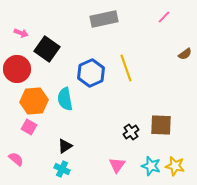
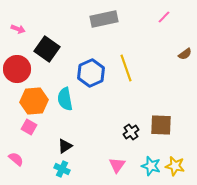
pink arrow: moved 3 px left, 4 px up
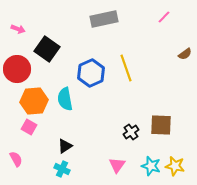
pink semicircle: rotated 21 degrees clockwise
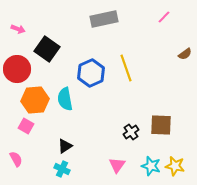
orange hexagon: moved 1 px right, 1 px up
pink square: moved 3 px left, 1 px up
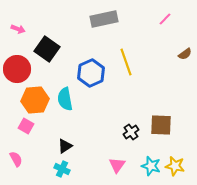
pink line: moved 1 px right, 2 px down
yellow line: moved 6 px up
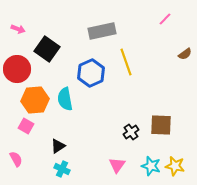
gray rectangle: moved 2 px left, 12 px down
black triangle: moved 7 px left
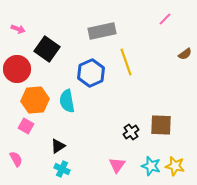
cyan semicircle: moved 2 px right, 2 px down
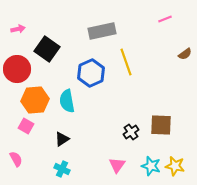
pink line: rotated 24 degrees clockwise
pink arrow: rotated 32 degrees counterclockwise
black triangle: moved 4 px right, 7 px up
